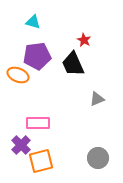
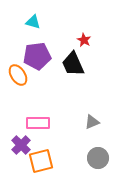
orange ellipse: rotated 35 degrees clockwise
gray triangle: moved 5 px left, 23 px down
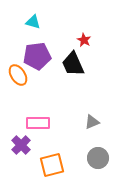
orange square: moved 11 px right, 4 px down
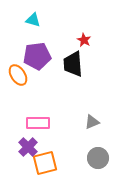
cyan triangle: moved 2 px up
black trapezoid: rotated 20 degrees clockwise
purple cross: moved 7 px right, 2 px down
orange square: moved 7 px left, 2 px up
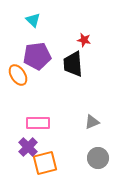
cyan triangle: rotated 28 degrees clockwise
red star: rotated 16 degrees counterclockwise
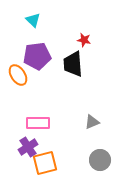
purple cross: rotated 12 degrees clockwise
gray circle: moved 2 px right, 2 px down
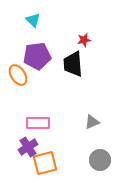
red star: rotated 24 degrees counterclockwise
